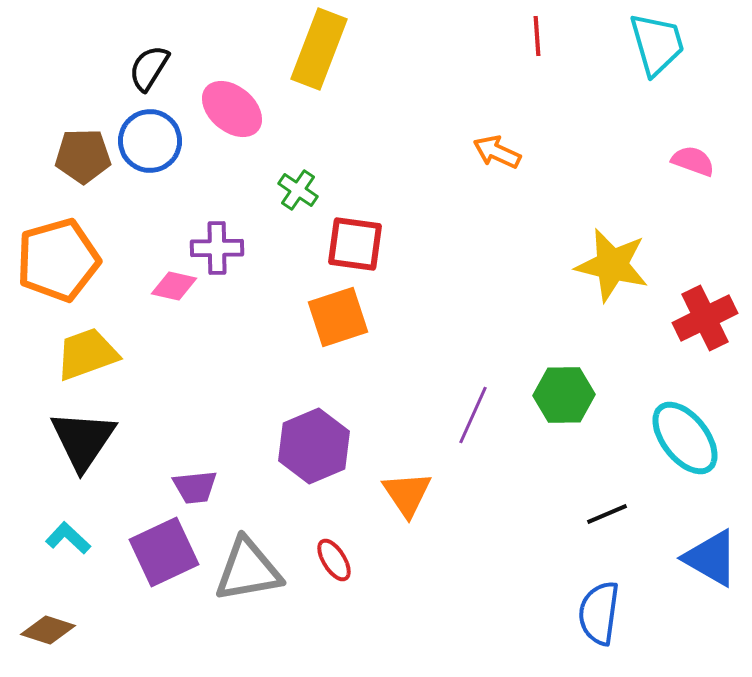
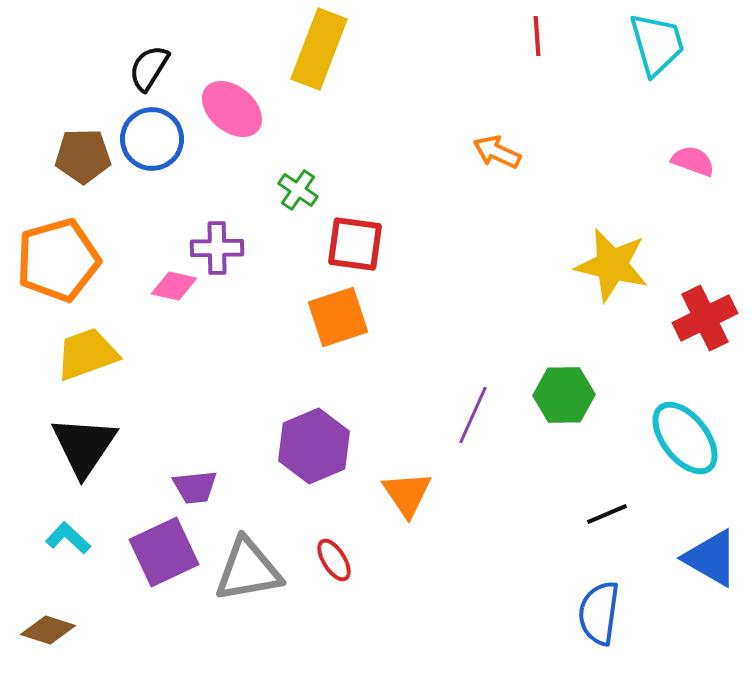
blue circle: moved 2 px right, 2 px up
black triangle: moved 1 px right, 6 px down
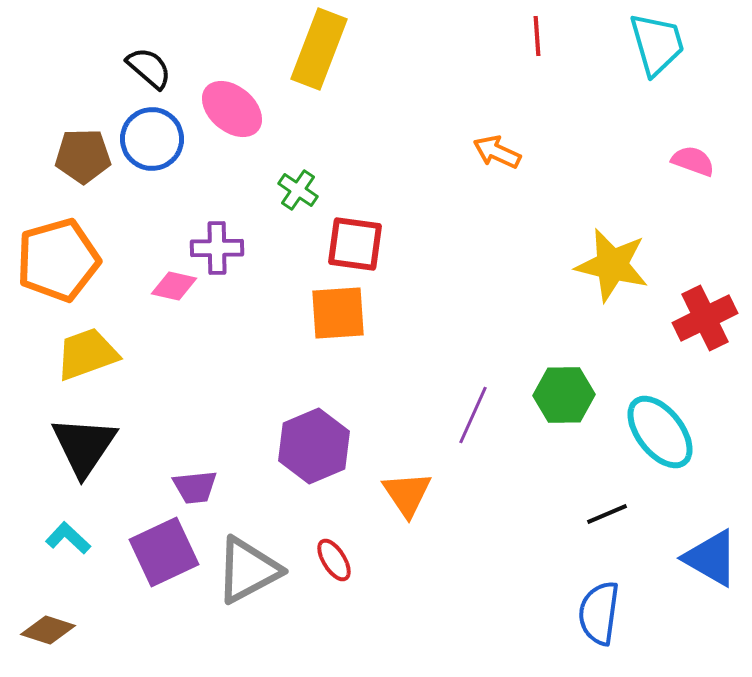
black semicircle: rotated 99 degrees clockwise
orange square: moved 4 px up; rotated 14 degrees clockwise
cyan ellipse: moved 25 px left, 6 px up
gray triangle: rotated 18 degrees counterclockwise
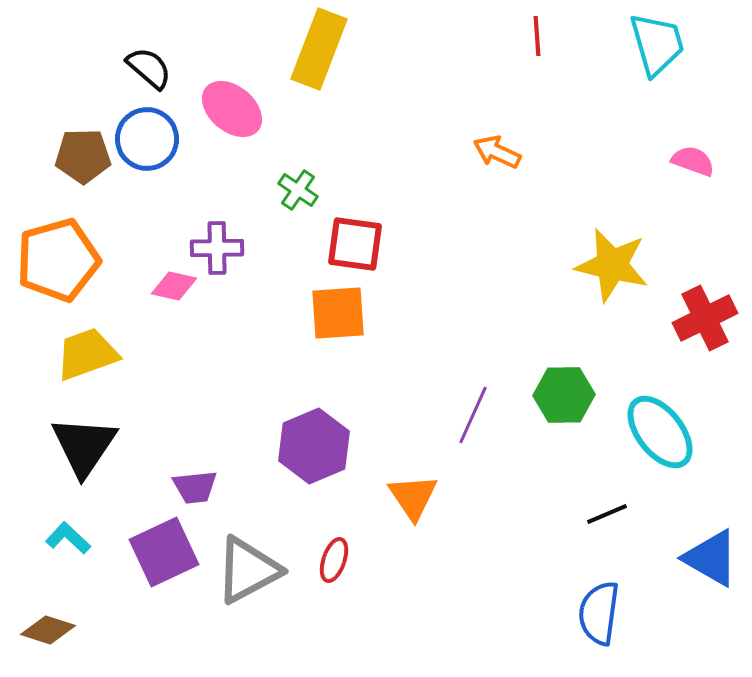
blue circle: moved 5 px left
orange triangle: moved 6 px right, 3 px down
red ellipse: rotated 51 degrees clockwise
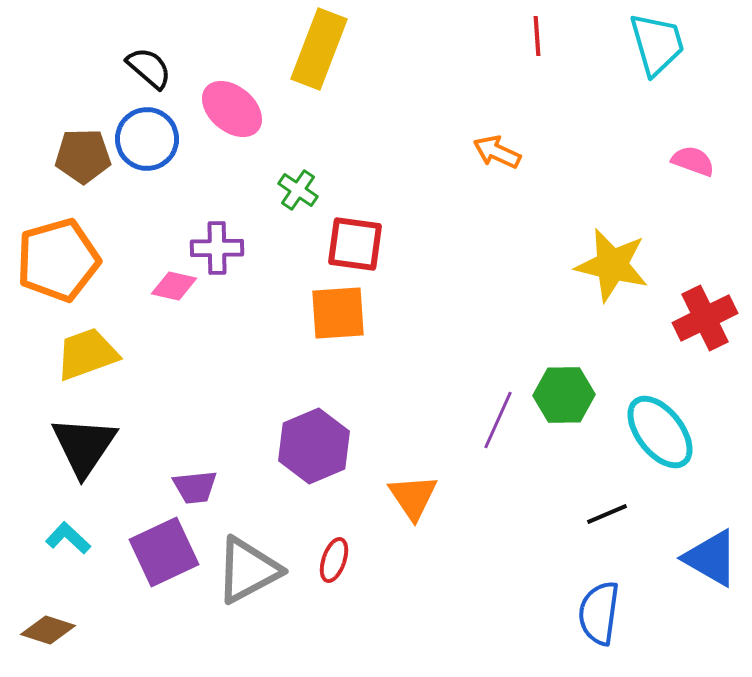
purple line: moved 25 px right, 5 px down
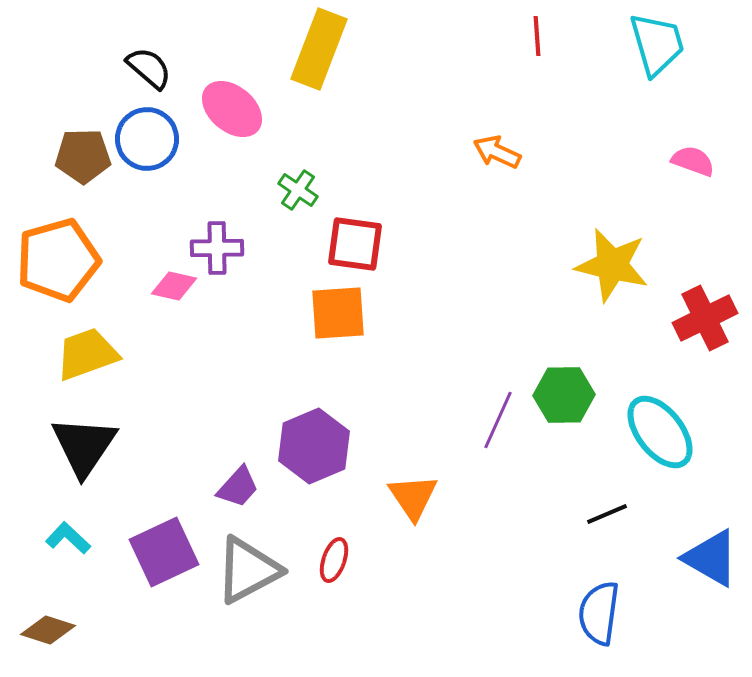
purple trapezoid: moved 43 px right; rotated 42 degrees counterclockwise
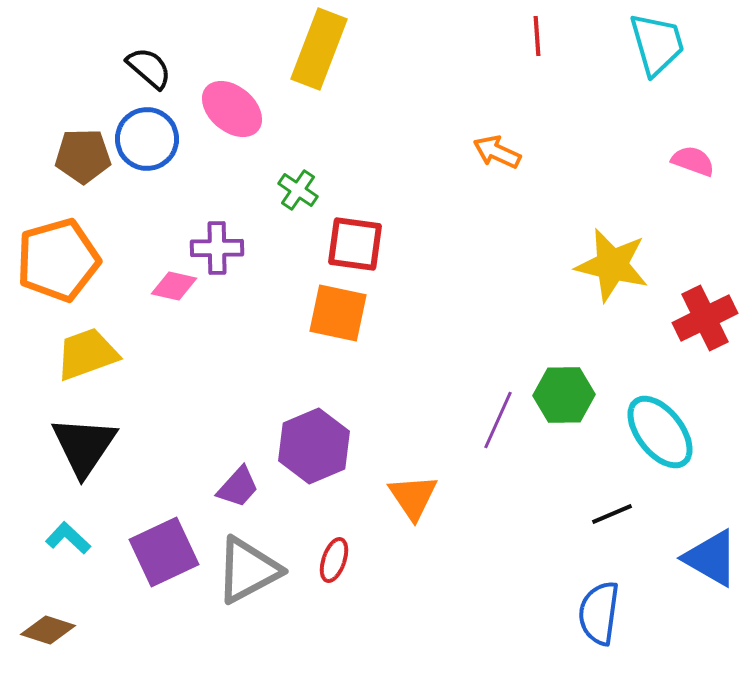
orange square: rotated 16 degrees clockwise
black line: moved 5 px right
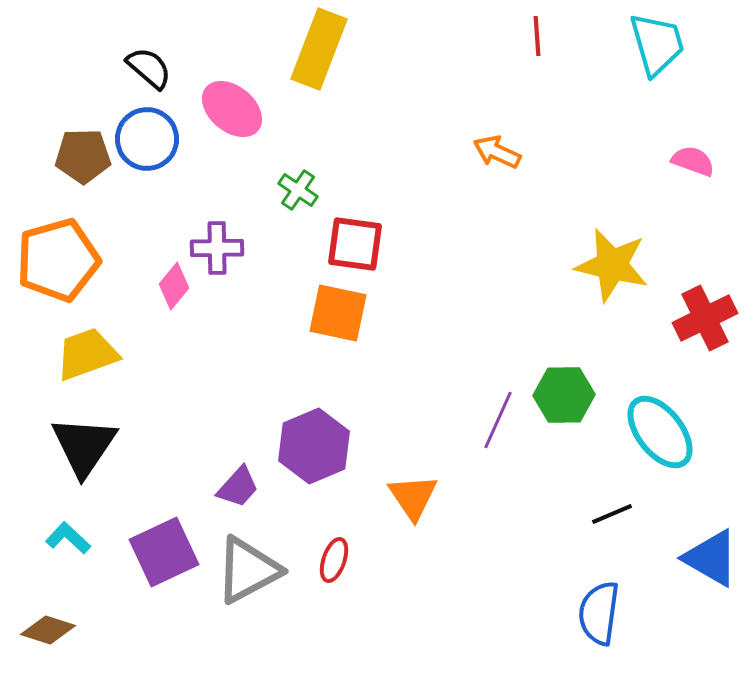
pink diamond: rotated 63 degrees counterclockwise
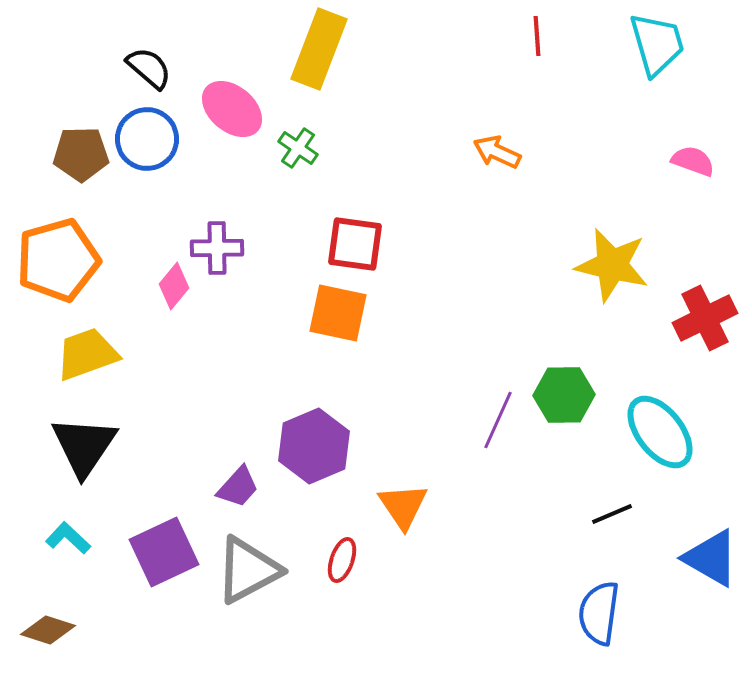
brown pentagon: moved 2 px left, 2 px up
green cross: moved 42 px up
orange triangle: moved 10 px left, 9 px down
red ellipse: moved 8 px right
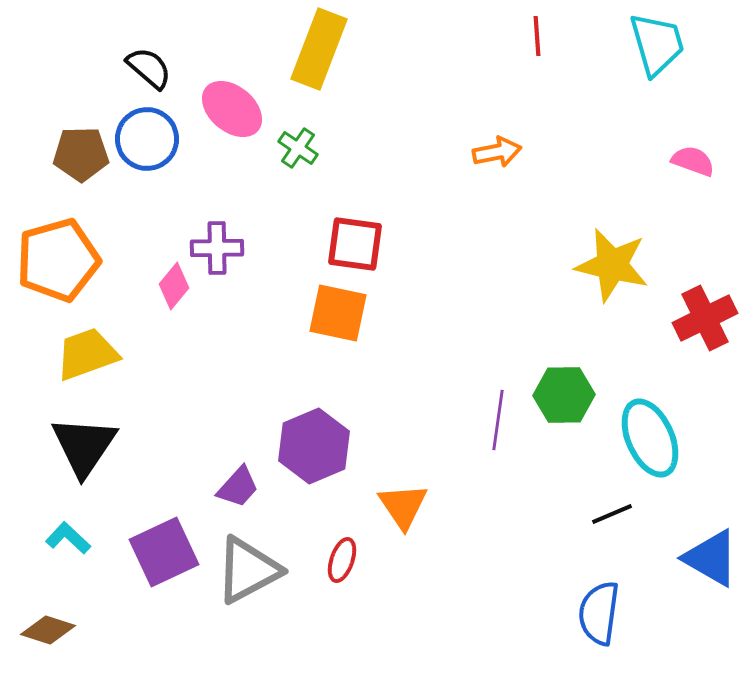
orange arrow: rotated 144 degrees clockwise
purple line: rotated 16 degrees counterclockwise
cyan ellipse: moved 10 px left, 6 px down; rotated 14 degrees clockwise
